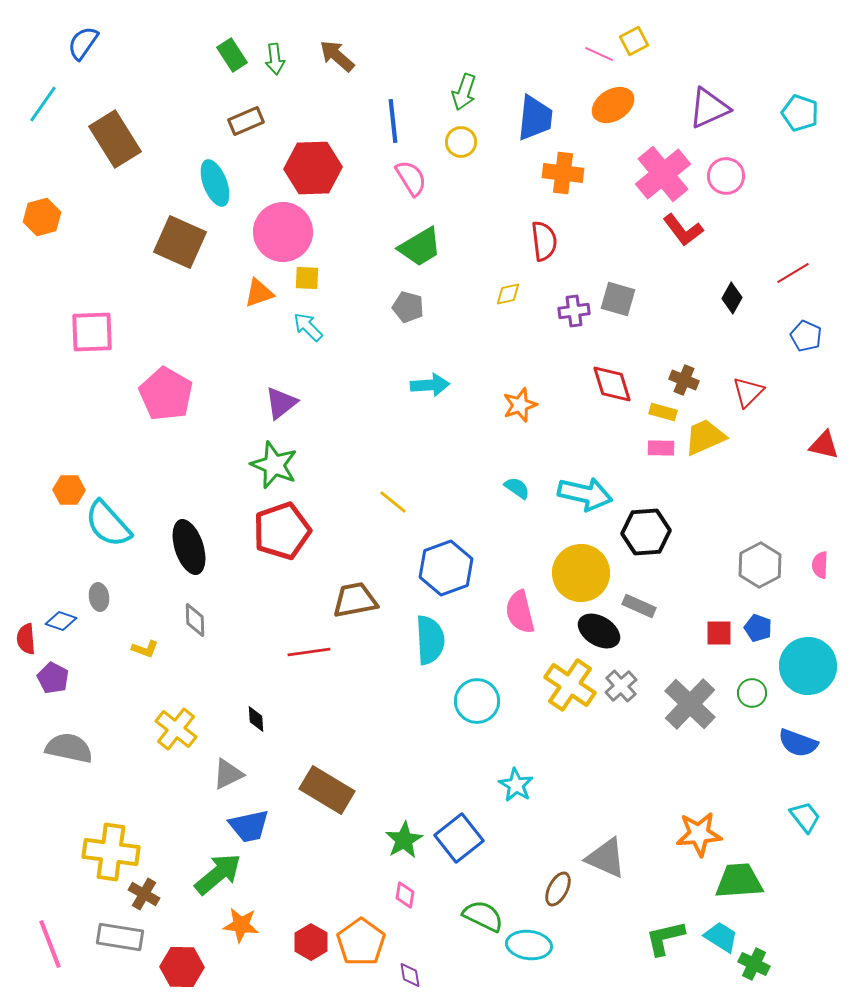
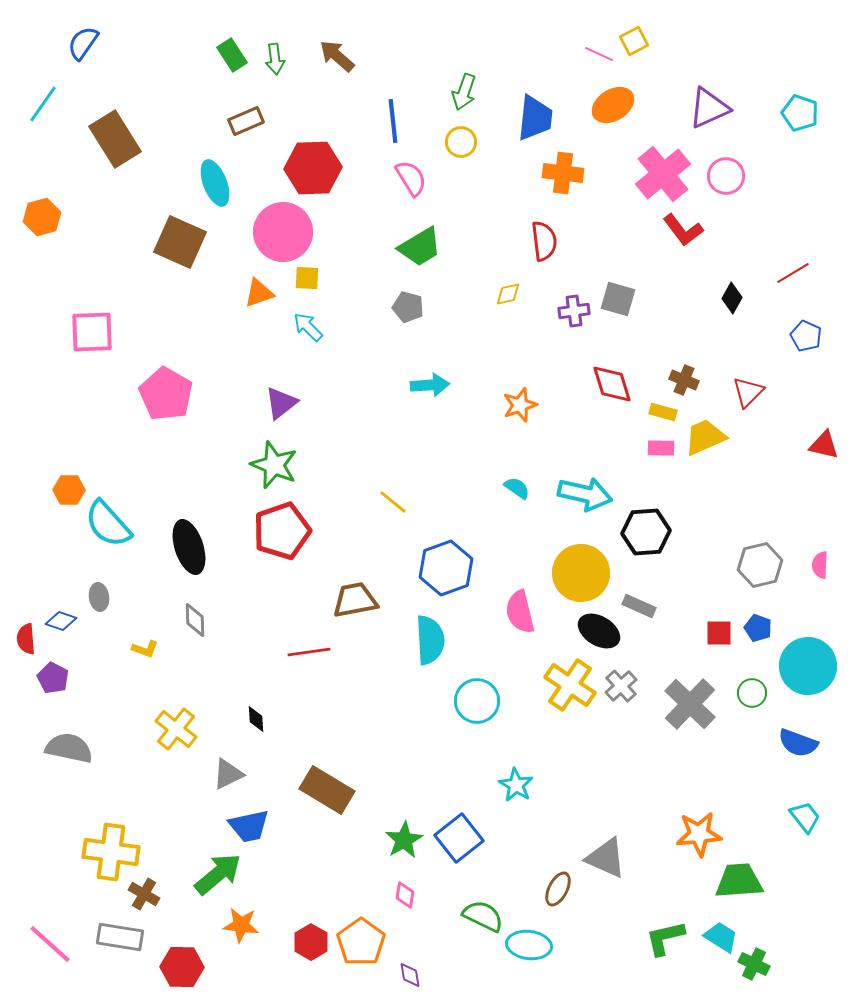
gray hexagon at (760, 565): rotated 15 degrees clockwise
pink line at (50, 944): rotated 27 degrees counterclockwise
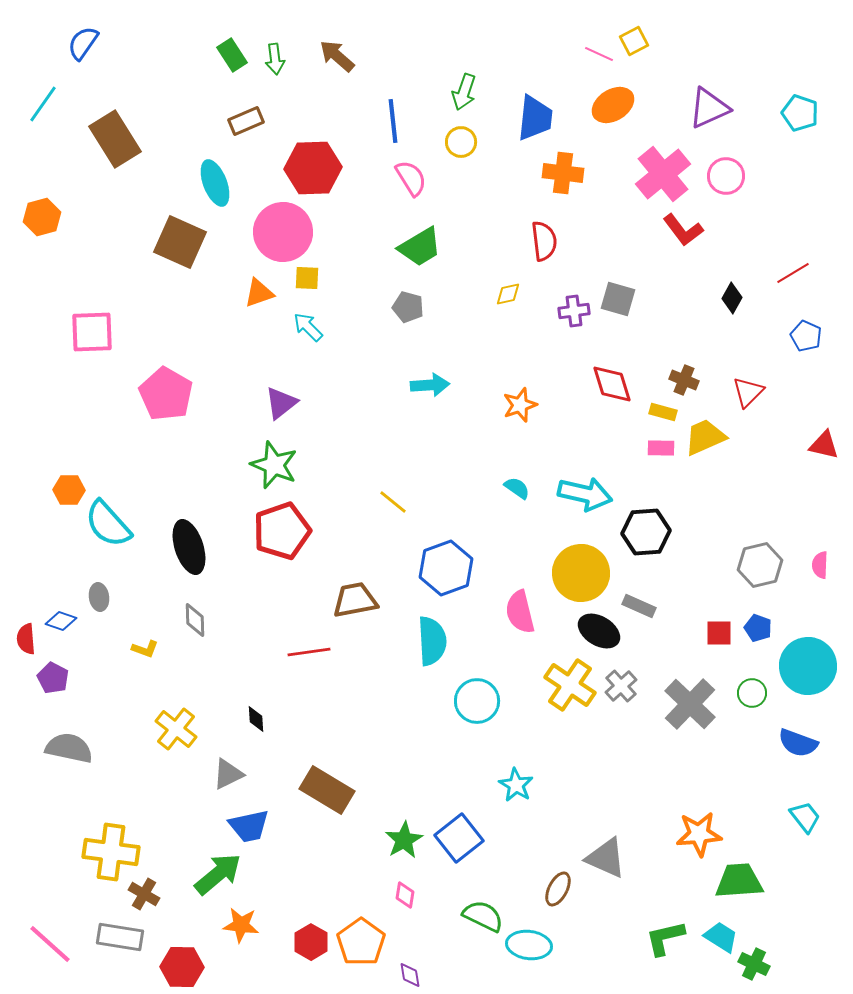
cyan semicircle at (430, 640): moved 2 px right, 1 px down
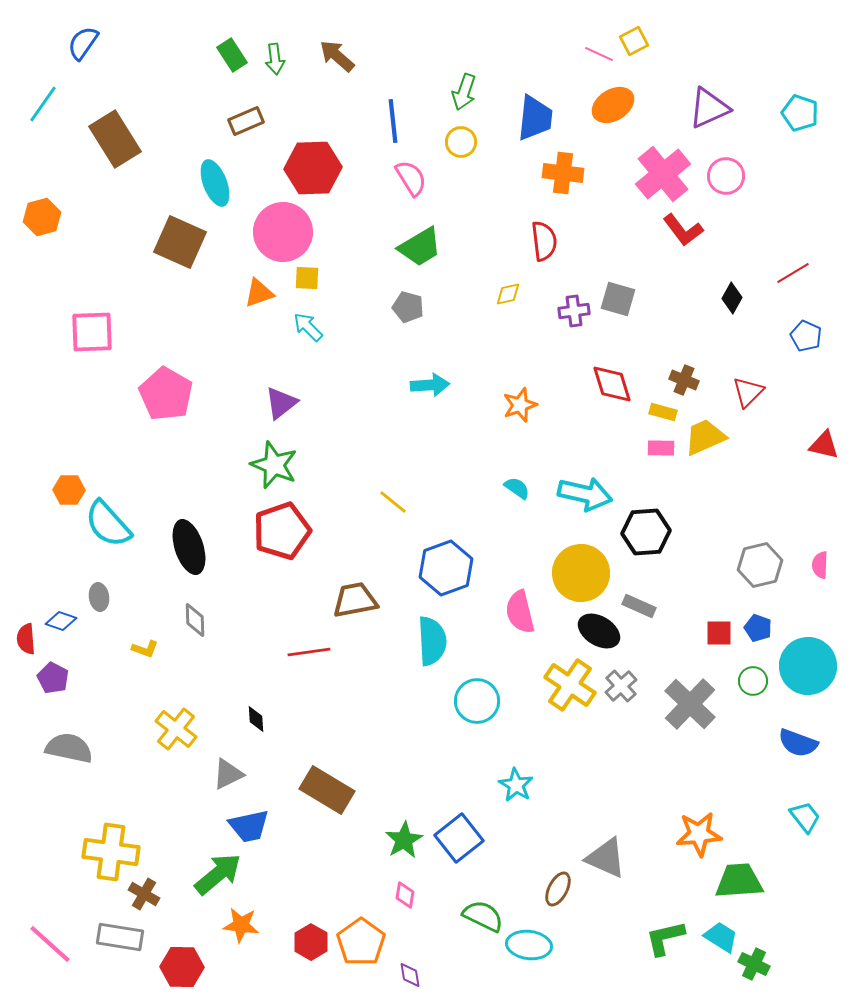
green circle at (752, 693): moved 1 px right, 12 px up
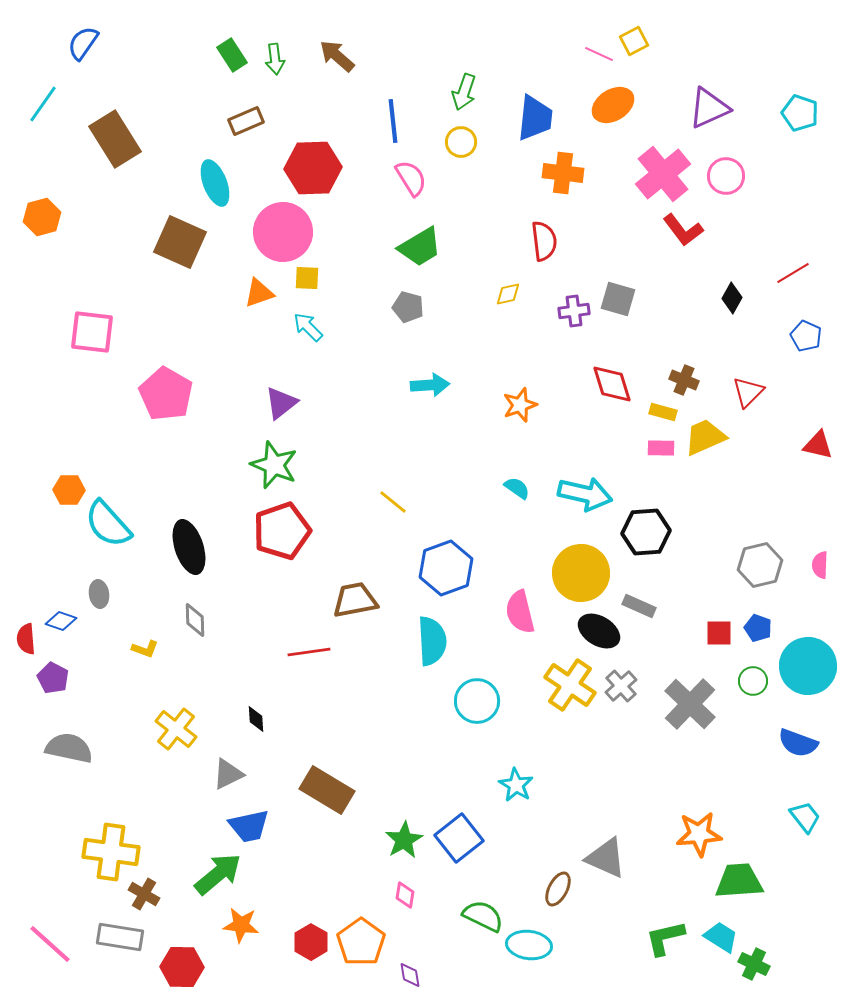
pink square at (92, 332): rotated 9 degrees clockwise
red triangle at (824, 445): moved 6 px left
gray ellipse at (99, 597): moved 3 px up
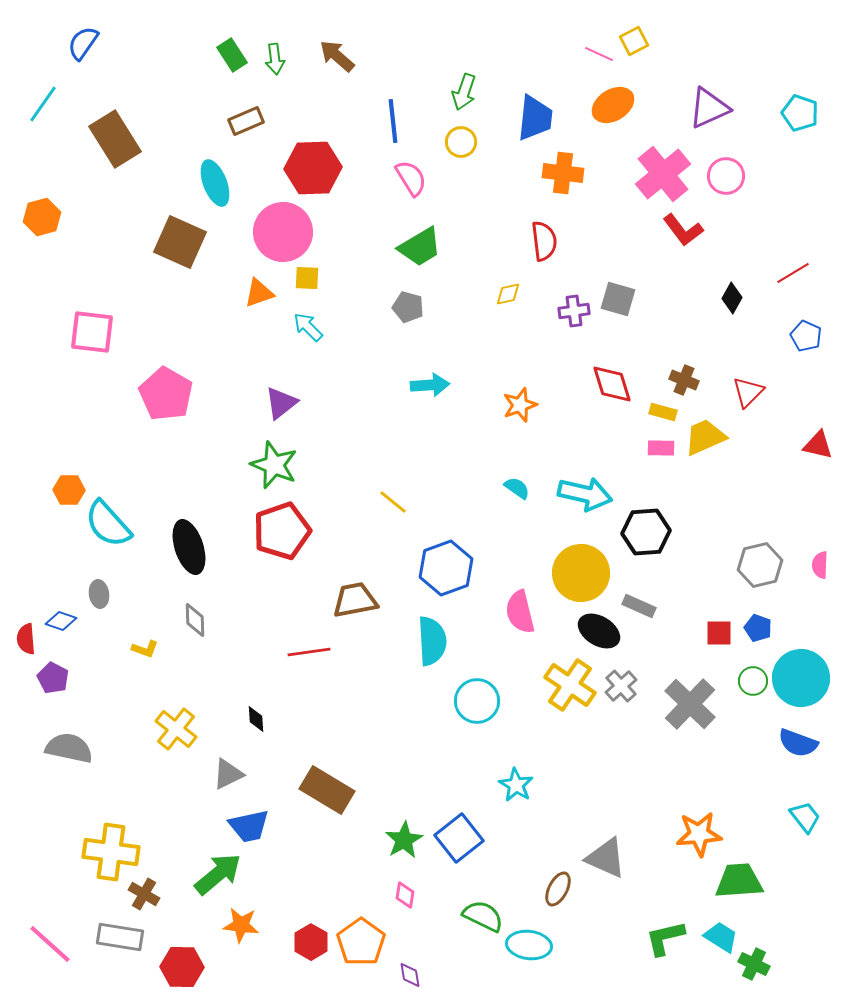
cyan circle at (808, 666): moved 7 px left, 12 px down
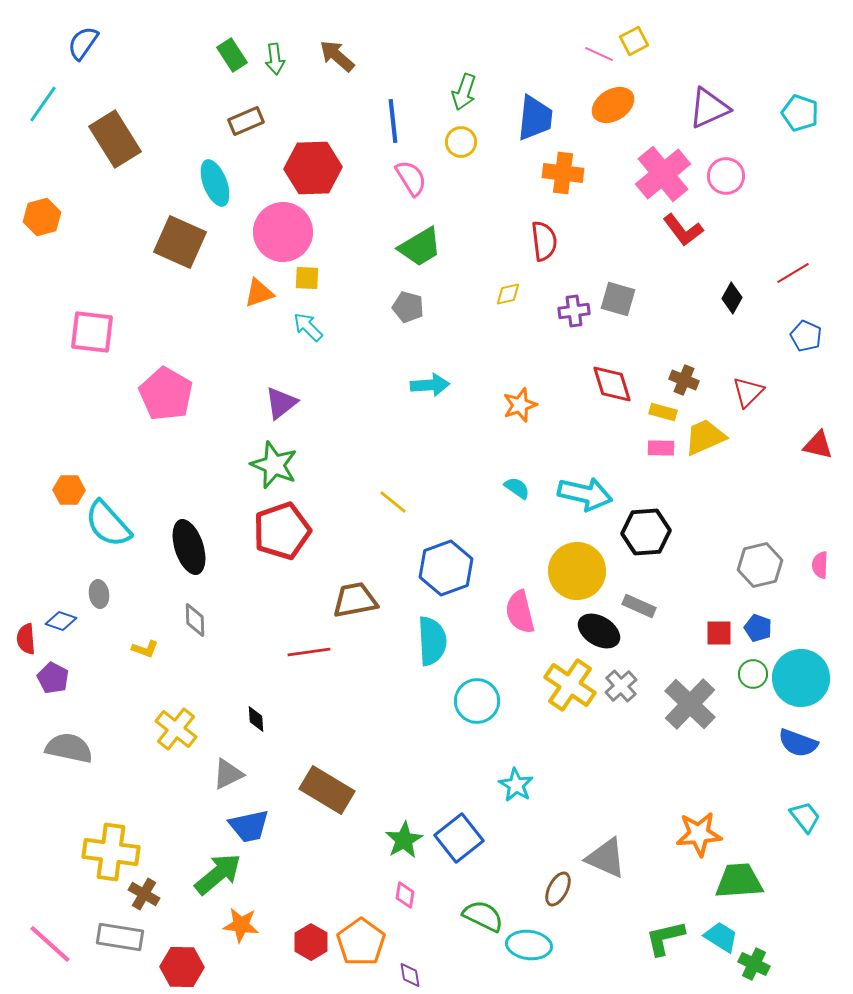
yellow circle at (581, 573): moved 4 px left, 2 px up
green circle at (753, 681): moved 7 px up
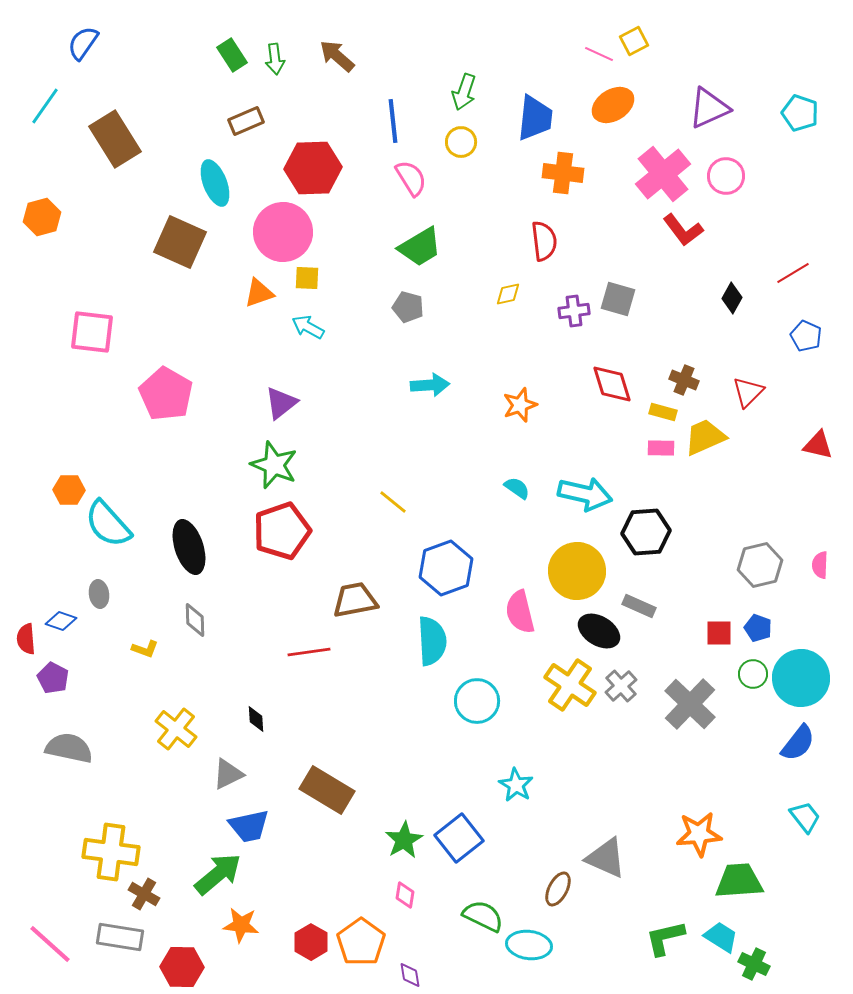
cyan line at (43, 104): moved 2 px right, 2 px down
cyan arrow at (308, 327): rotated 16 degrees counterclockwise
blue semicircle at (798, 743): rotated 72 degrees counterclockwise
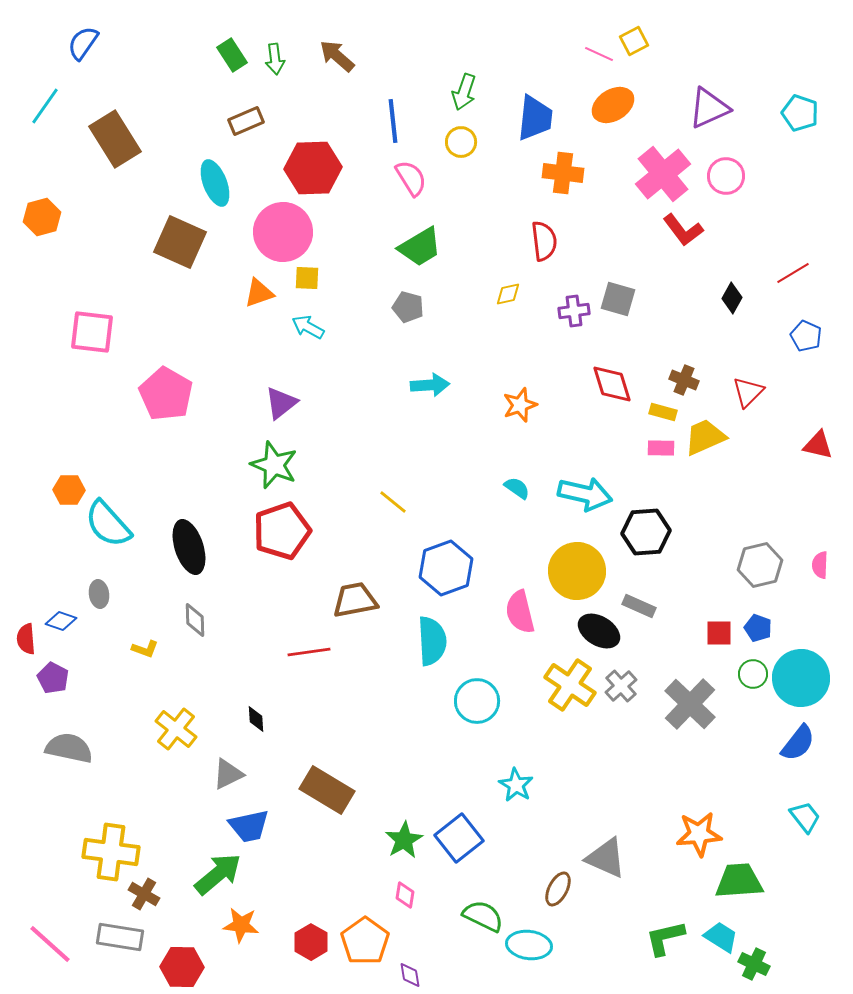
orange pentagon at (361, 942): moved 4 px right, 1 px up
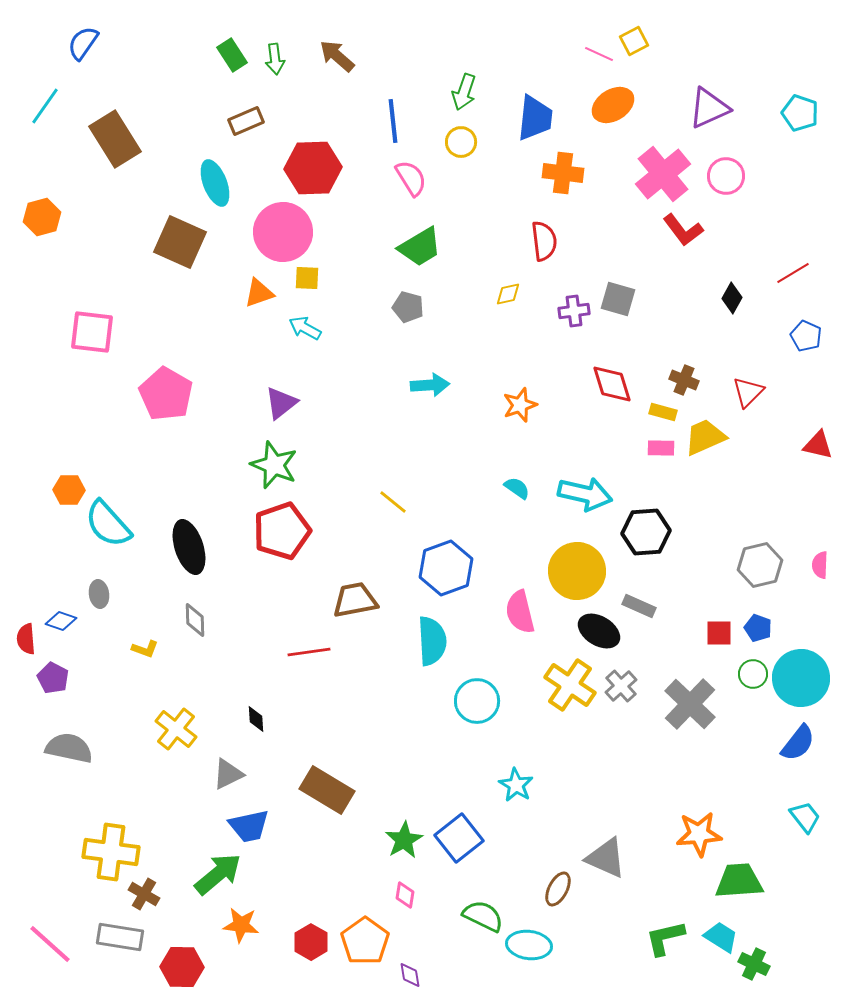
cyan arrow at (308, 327): moved 3 px left, 1 px down
